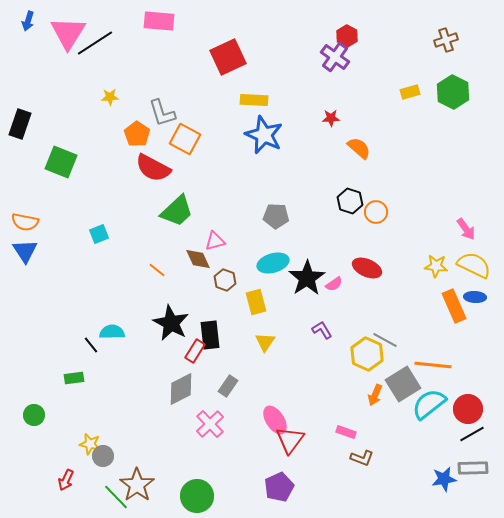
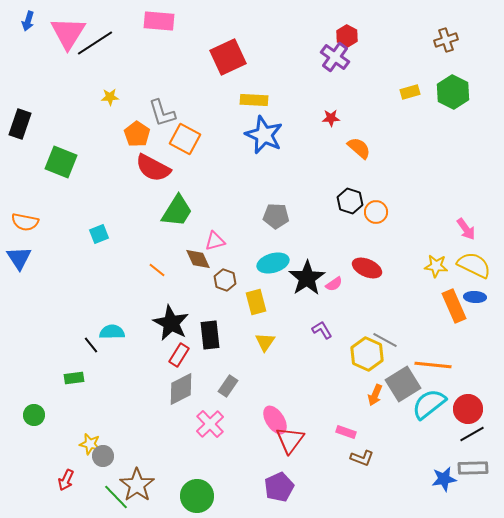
green trapezoid at (177, 211): rotated 15 degrees counterclockwise
blue triangle at (25, 251): moved 6 px left, 7 px down
red rectangle at (195, 351): moved 16 px left, 4 px down
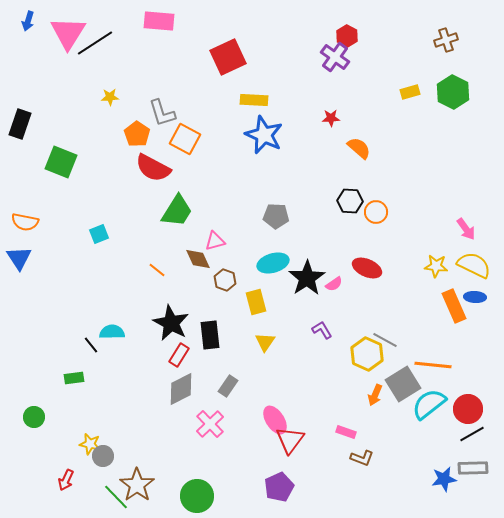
black hexagon at (350, 201): rotated 15 degrees counterclockwise
green circle at (34, 415): moved 2 px down
